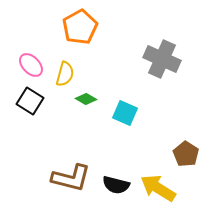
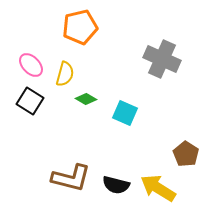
orange pentagon: rotated 16 degrees clockwise
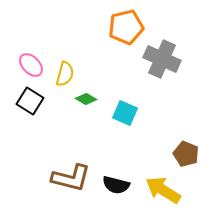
orange pentagon: moved 46 px right
brown pentagon: rotated 10 degrees counterclockwise
yellow arrow: moved 5 px right, 2 px down
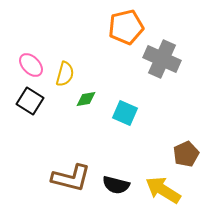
green diamond: rotated 40 degrees counterclockwise
brown pentagon: rotated 25 degrees clockwise
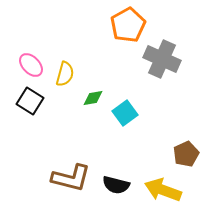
orange pentagon: moved 2 px right, 2 px up; rotated 16 degrees counterclockwise
green diamond: moved 7 px right, 1 px up
cyan square: rotated 30 degrees clockwise
yellow arrow: rotated 12 degrees counterclockwise
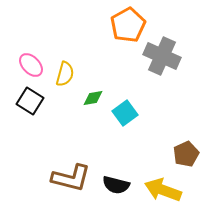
gray cross: moved 3 px up
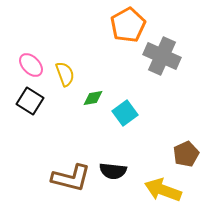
yellow semicircle: rotated 35 degrees counterclockwise
black semicircle: moved 3 px left, 14 px up; rotated 8 degrees counterclockwise
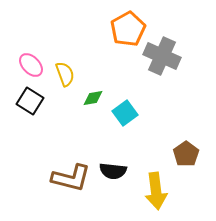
orange pentagon: moved 4 px down
brown pentagon: rotated 10 degrees counterclockwise
yellow arrow: moved 7 px left, 1 px down; rotated 117 degrees counterclockwise
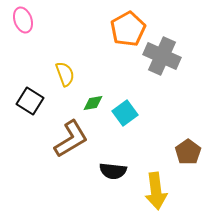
pink ellipse: moved 8 px left, 45 px up; rotated 25 degrees clockwise
green diamond: moved 5 px down
brown pentagon: moved 2 px right, 2 px up
brown L-shape: moved 39 px up; rotated 45 degrees counterclockwise
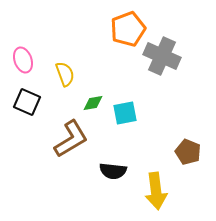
pink ellipse: moved 40 px down
orange pentagon: rotated 8 degrees clockwise
black square: moved 3 px left, 1 px down; rotated 8 degrees counterclockwise
cyan square: rotated 25 degrees clockwise
brown pentagon: rotated 15 degrees counterclockwise
